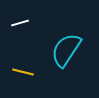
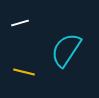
yellow line: moved 1 px right
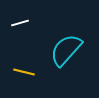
cyan semicircle: rotated 9 degrees clockwise
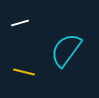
cyan semicircle: rotated 6 degrees counterclockwise
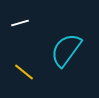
yellow line: rotated 25 degrees clockwise
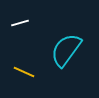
yellow line: rotated 15 degrees counterclockwise
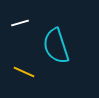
cyan semicircle: moved 10 px left, 4 px up; rotated 54 degrees counterclockwise
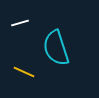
cyan semicircle: moved 2 px down
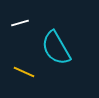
cyan semicircle: rotated 12 degrees counterclockwise
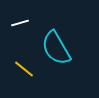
yellow line: moved 3 px up; rotated 15 degrees clockwise
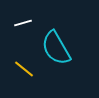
white line: moved 3 px right
